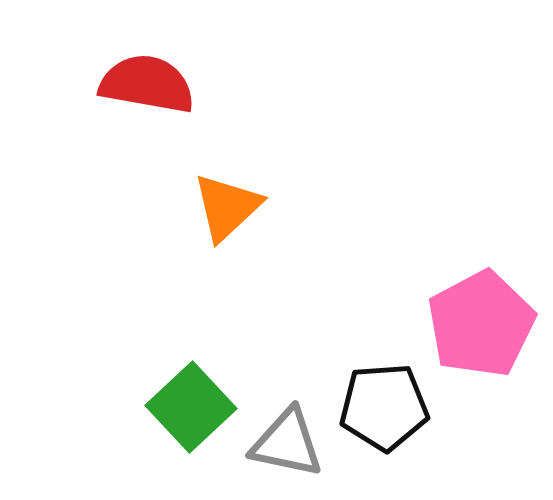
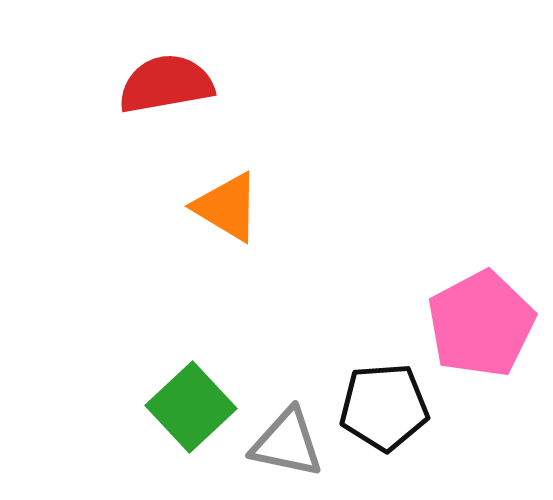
red semicircle: moved 19 px right; rotated 20 degrees counterclockwise
orange triangle: rotated 46 degrees counterclockwise
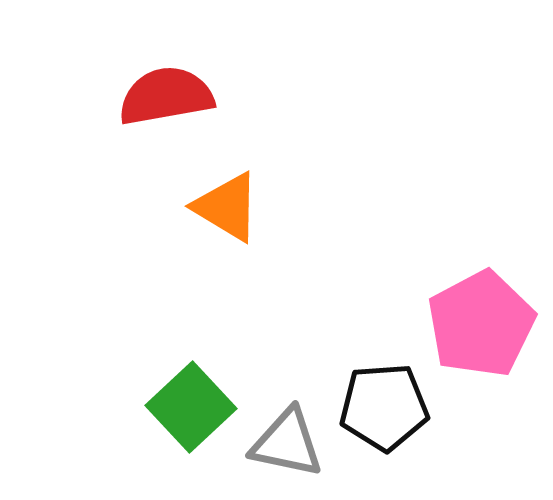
red semicircle: moved 12 px down
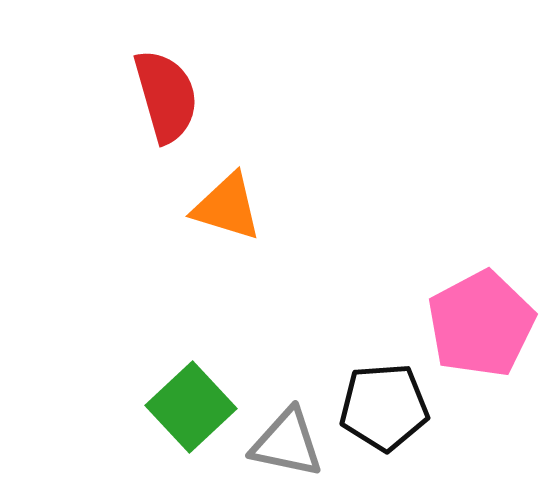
red semicircle: rotated 84 degrees clockwise
orange triangle: rotated 14 degrees counterclockwise
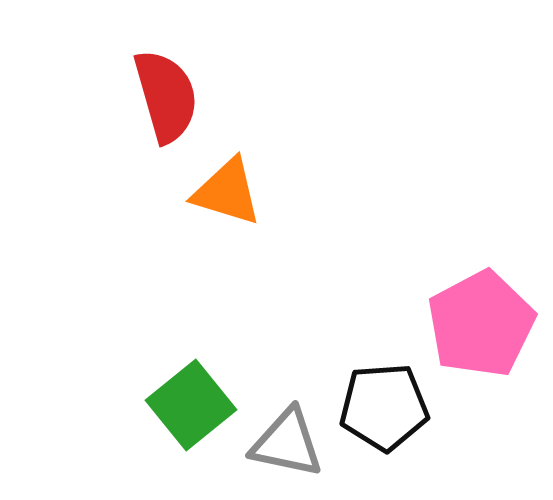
orange triangle: moved 15 px up
green square: moved 2 px up; rotated 4 degrees clockwise
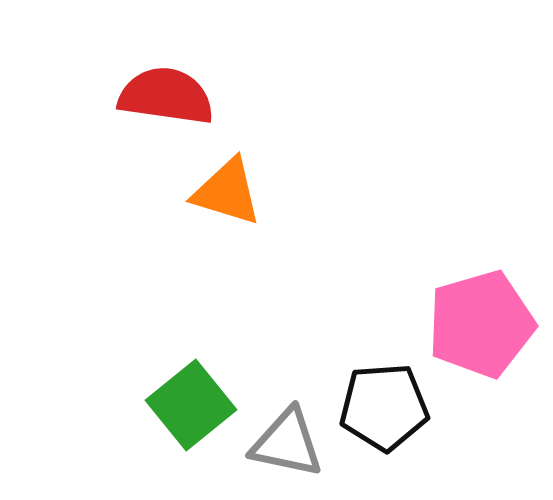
red semicircle: rotated 66 degrees counterclockwise
pink pentagon: rotated 12 degrees clockwise
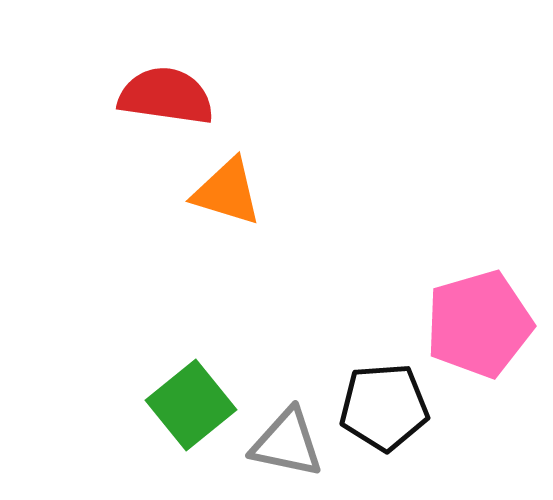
pink pentagon: moved 2 px left
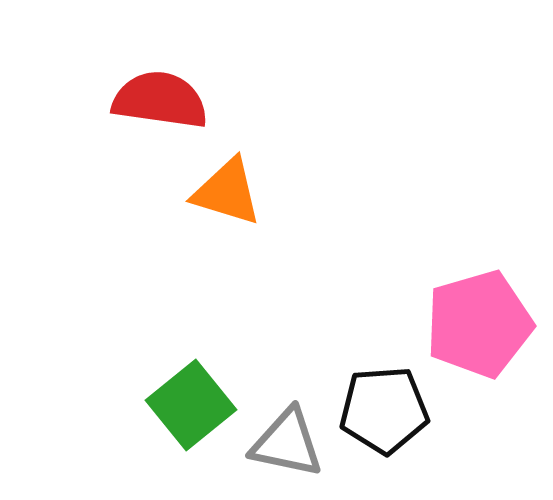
red semicircle: moved 6 px left, 4 px down
black pentagon: moved 3 px down
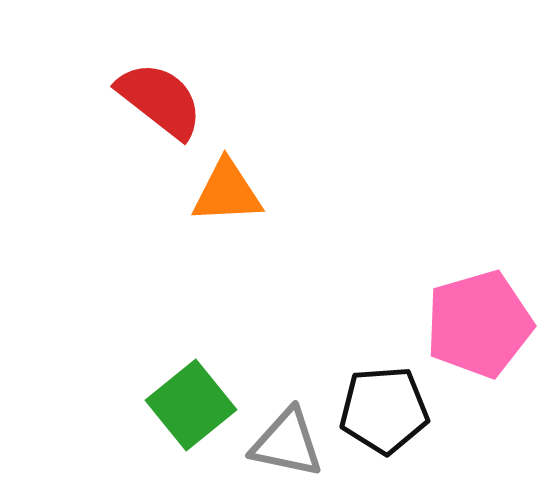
red semicircle: rotated 30 degrees clockwise
orange triangle: rotated 20 degrees counterclockwise
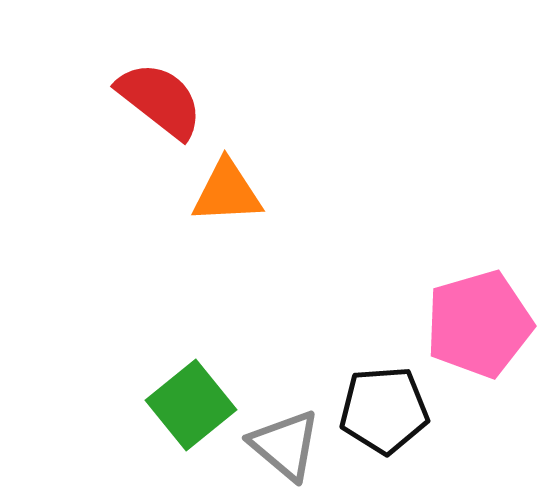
gray triangle: moved 2 px left, 2 px down; rotated 28 degrees clockwise
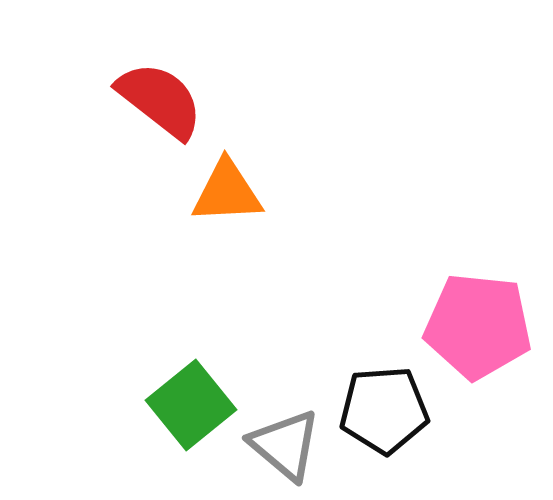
pink pentagon: moved 1 px left, 2 px down; rotated 22 degrees clockwise
